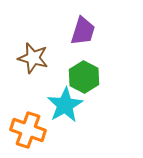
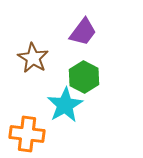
purple trapezoid: moved 1 px down; rotated 20 degrees clockwise
brown star: rotated 16 degrees clockwise
orange cross: moved 1 px left, 4 px down; rotated 12 degrees counterclockwise
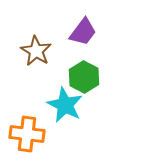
brown star: moved 3 px right, 7 px up
cyan star: rotated 15 degrees counterclockwise
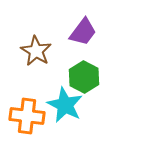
orange cross: moved 18 px up
